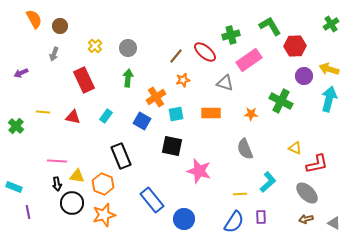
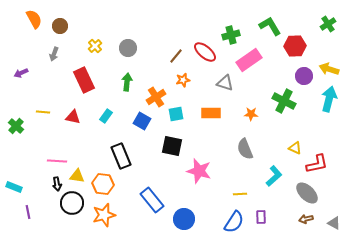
green cross at (331, 24): moved 3 px left
green arrow at (128, 78): moved 1 px left, 4 px down
green cross at (281, 101): moved 3 px right
cyan L-shape at (268, 182): moved 6 px right, 6 px up
orange hexagon at (103, 184): rotated 15 degrees counterclockwise
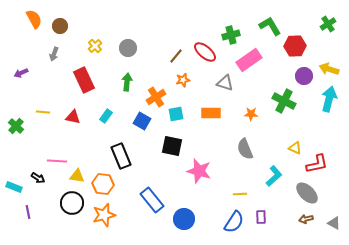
black arrow at (57, 184): moved 19 px left, 6 px up; rotated 48 degrees counterclockwise
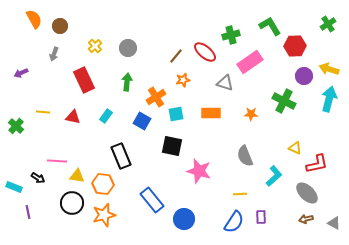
pink rectangle at (249, 60): moved 1 px right, 2 px down
gray semicircle at (245, 149): moved 7 px down
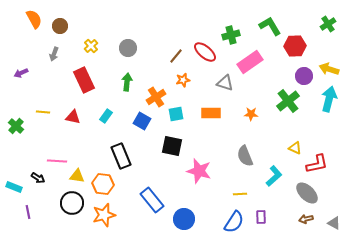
yellow cross at (95, 46): moved 4 px left
green cross at (284, 101): moved 4 px right; rotated 25 degrees clockwise
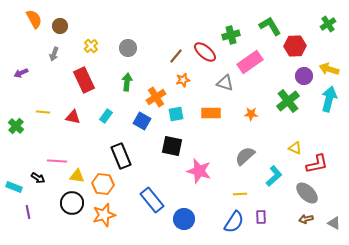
gray semicircle at (245, 156): rotated 70 degrees clockwise
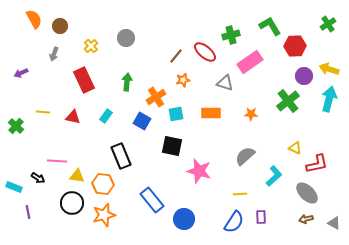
gray circle at (128, 48): moved 2 px left, 10 px up
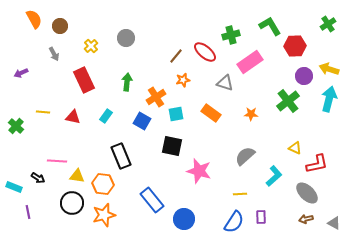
gray arrow at (54, 54): rotated 48 degrees counterclockwise
orange rectangle at (211, 113): rotated 36 degrees clockwise
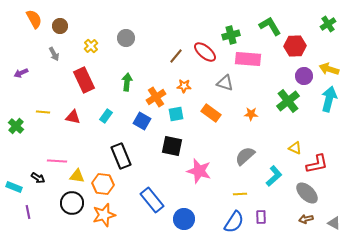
pink rectangle at (250, 62): moved 2 px left, 3 px up; rotated 40 degrees clockwise
orange star at (183, 80): moved 1 px right, 6 px down; rotated 16 degrees clockwise
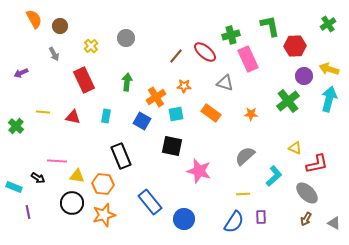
green L-shape at (270, 26): rotated 20 degrees clockwise
pink rectangle at (248, 59): rotated 60 degrees clockwise
cyan rectangle at (106, 116): rotated 24 degrees counterclockwise
yellow line at (240, 194): moved 3 px right
blue rectangle at (152, 200): moved 2 px left, 2 px down
brown arrow at (306, 219): rotated 48 degrees counterclockwise
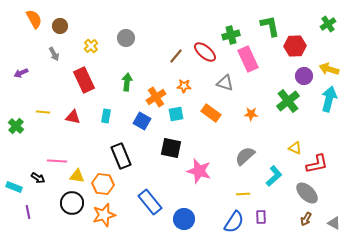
black square at (172, 146): moved 1 px left, 2 px down
